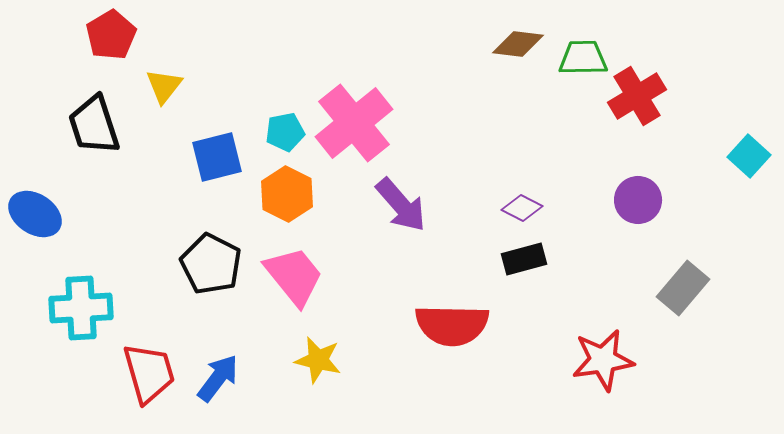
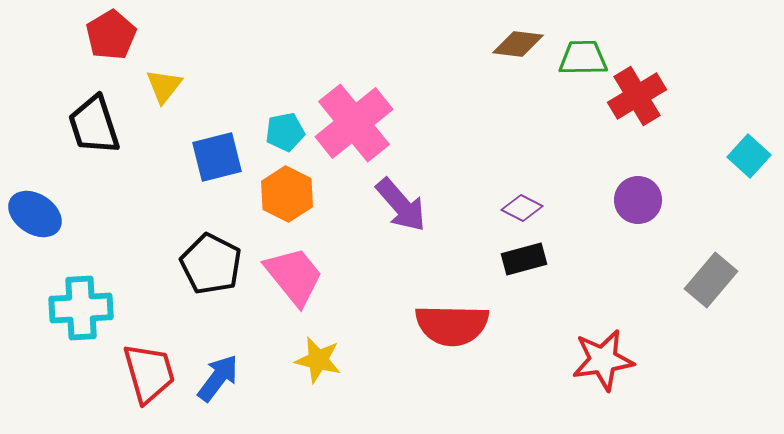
gray rectangle: moved 28 px right, 8 px up
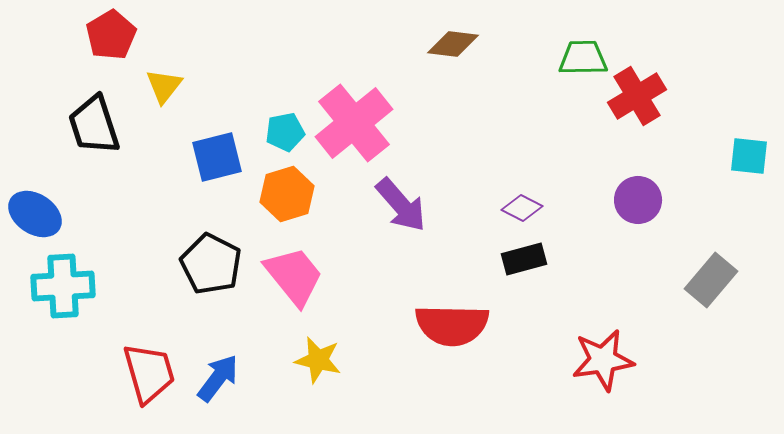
brown diamond: moved 65 px left
cyan square: rotated 36 degrees counterclockwise
orange hexagon: rotated 16 degrees clockwise
cyan cross: moved 18 px left, 22 px up
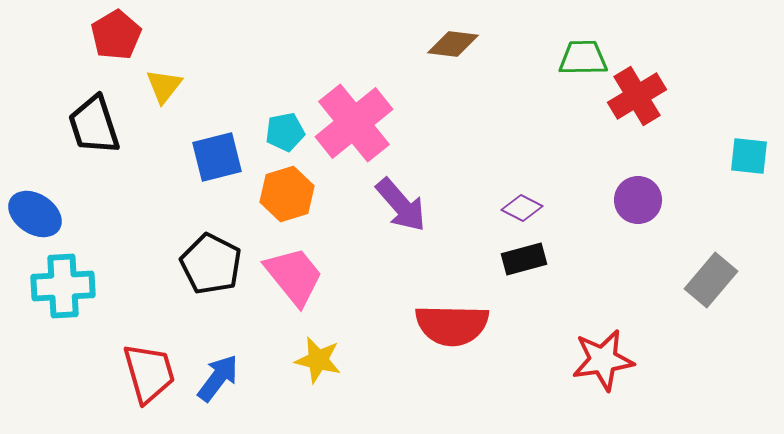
red pentagon: moved 5 px right
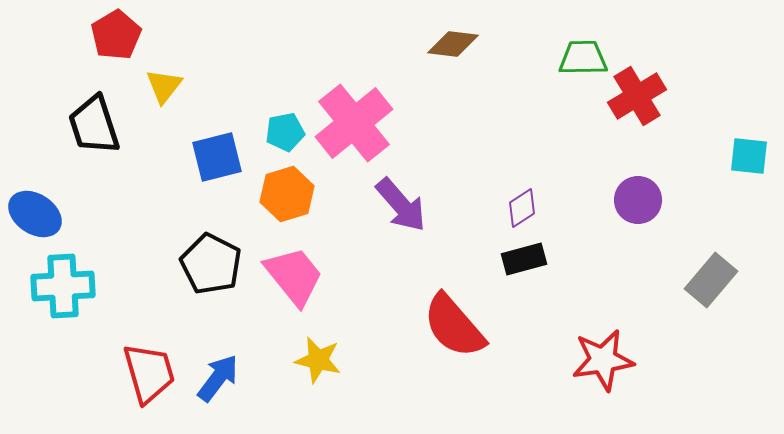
purple diamond: rotated 60 degrees counterclockwise
red semicircle: moved 2 px right, 1 px down; rotated 48 degrees clockwise
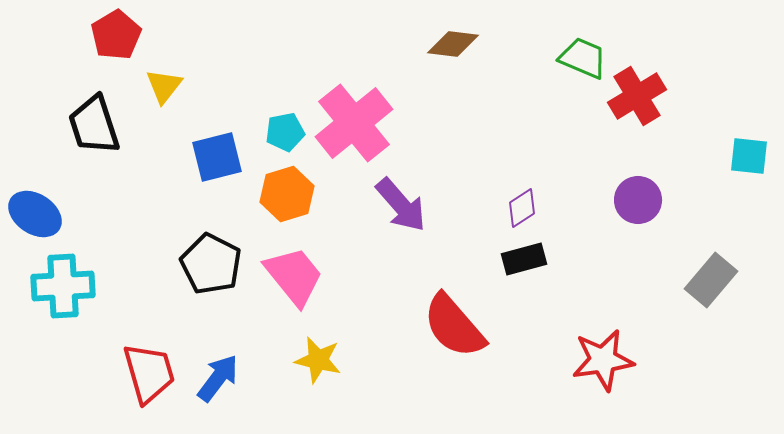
green trapezoid: rotated 24 degrees clockwise
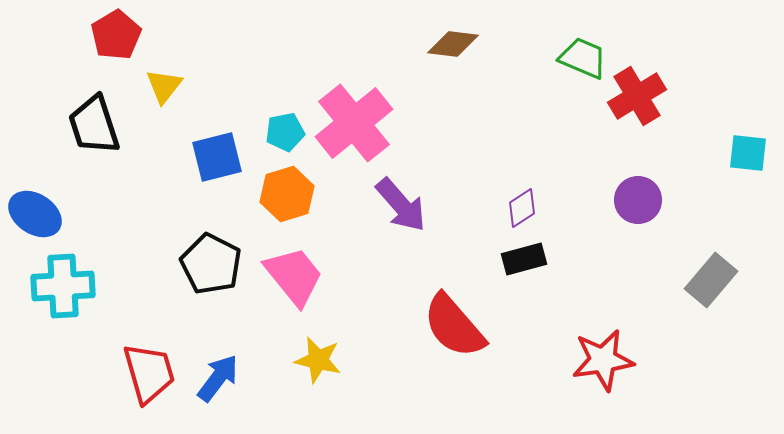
cyan square: moved 1 px left, 3 px up
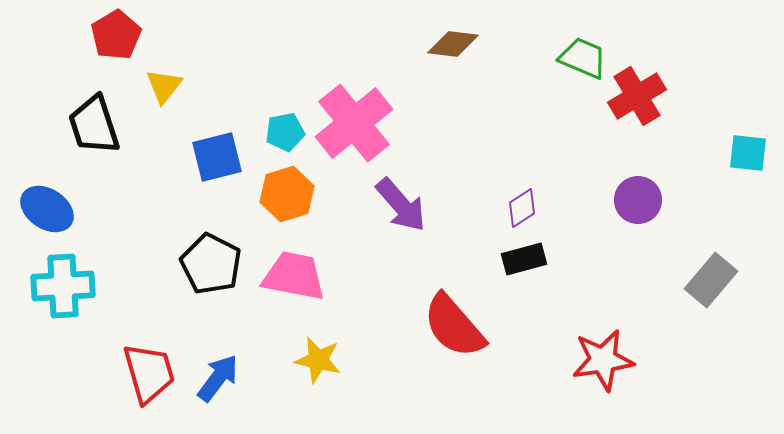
blue ellipse: moved 12 px right, 5 px up
pink trapezoid: rotated 40 degrees counterclockwise
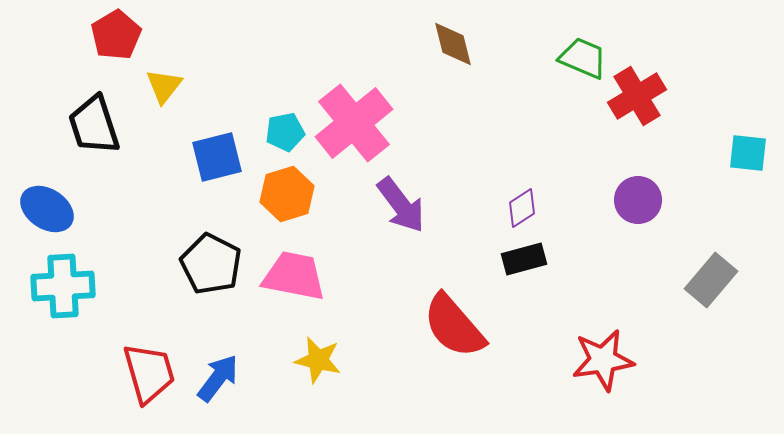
brown diamond: rotated 69 degrees clockwise
purple arrow: rotated 4 degrees clockwise
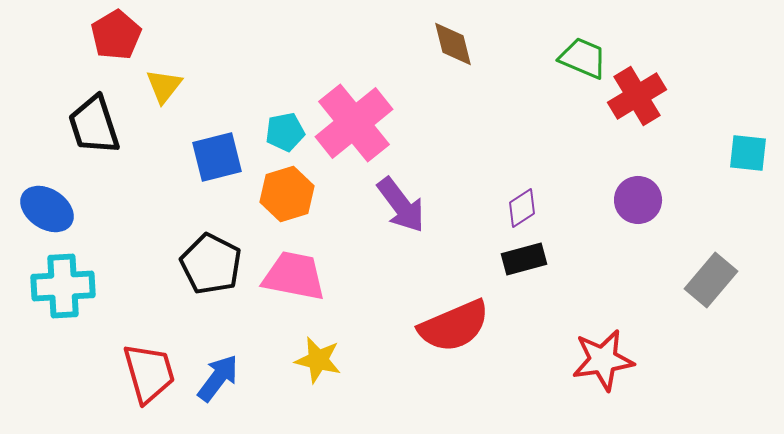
red semicircle: rotated 72 degrees counterclockwise
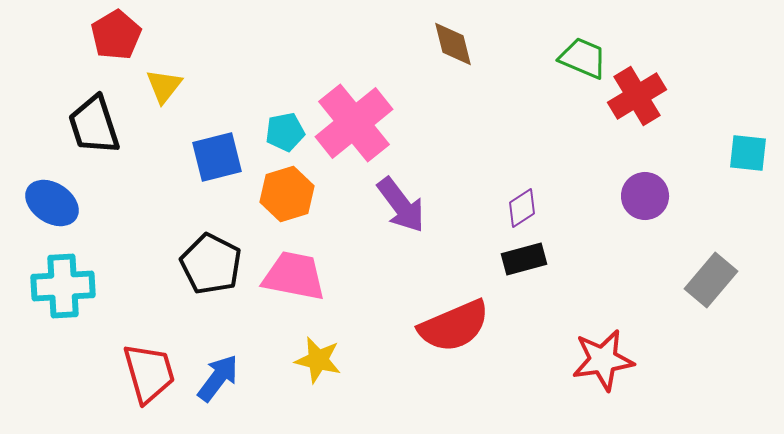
purple circle: moved 7 px right, 4 px up
blue ellipse: moved 5 px right, 6 px up
